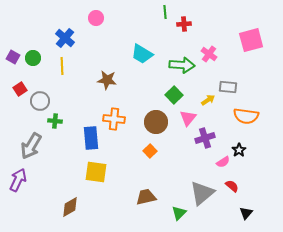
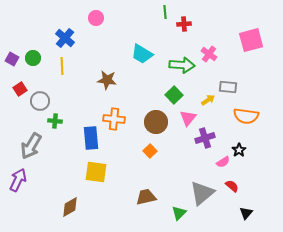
purple square: moved 1 px left, 2 px down
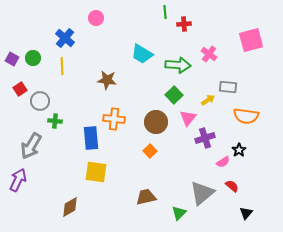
green arrow: moved 4 px left
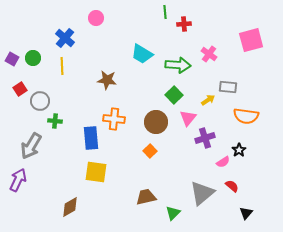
green triangle: moved 6 px left
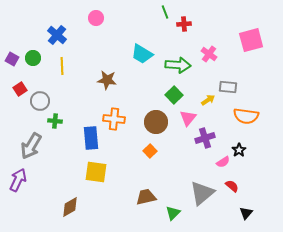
green line: rotated 16 degrees counterclockwise
blue cross: moved 8 px left, 3 px up
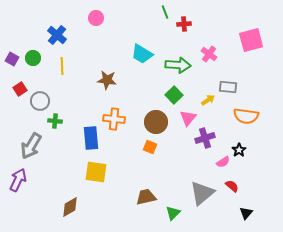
orange square: moved 4 px up; rotated 24 degrees counterclockwise
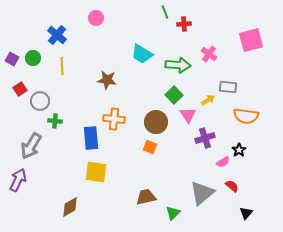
pink triangle: moved 3 px up; rotated 12 degrees counterclockwise
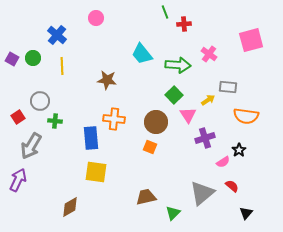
cyan trapezoid: rotated 20 degrees clockwise
red square: moved 2 px left, 28 px down
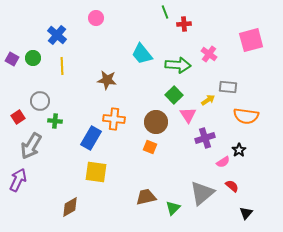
blue rectangle: rotated 35 degrees clockwise
green triangle: moved 5 px up
